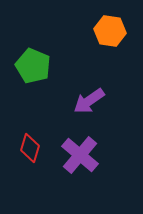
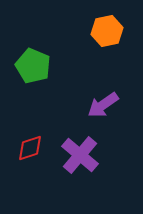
orange hexagon: moved 3 px left; rotated 20 degrees counterclockwise
purple arrow: moved 14 px right, 4 px down
red diamond: rotated 56 degrees clockwise
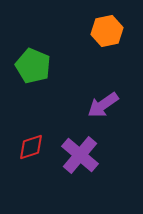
red diamond: moved 1 px right, 1 px up
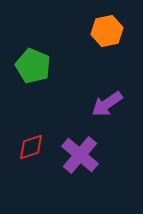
purple arrow: moved 4 px right, 1 px up
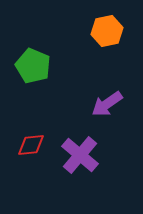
red diamond: moved 2 px up; rotated 12 degrees clockwise
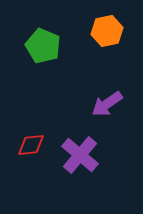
green pentagon: moved 10 px right, 20 px up
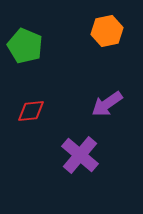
green pentagon: moved 18 px left
red diamond: moved 34 px up
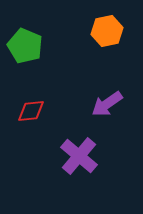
purple cross: moved 1 px left, 1 px down
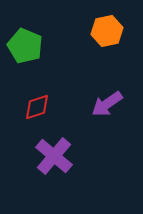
red diamond: moved 6 px right, 4 px up; rotated 12 degrees counterclockwise
purple cross: moved 25 px left
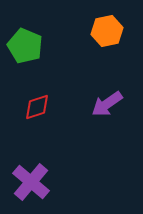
purple cross: moved 23 px left, 26 px down
